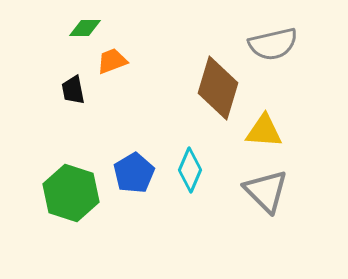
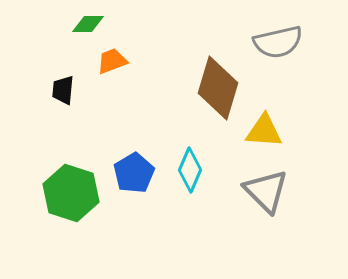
green diamond: moved 3 px right, 4 px up
gray semicircle: moved 5 px right, 2 px up
black trapezoid: moved 10 px left; rotated 16 degrees clockwise
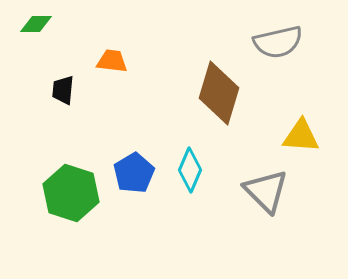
green diamond: moved 52 px left
orange trapezoid: rotated 28 degrees clockwise
brown diamond: moved 1 px right, 5 px down
yellow triangle: moved 37 px right, 5 px down
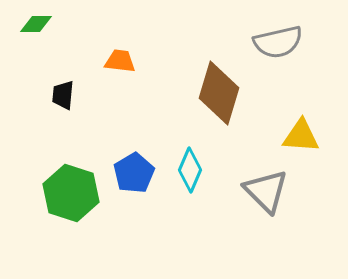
orange trapezoid: moved 8 px right
black trapezoid: moved 5 px down
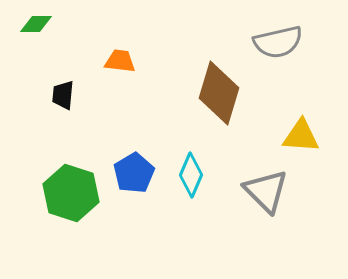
cyan diamond: moved 1 px right, 5 px down
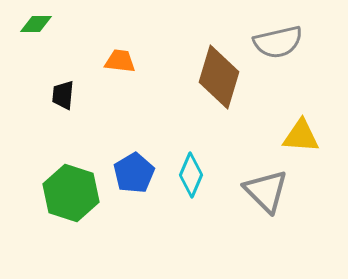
brown diamond: moved 16 px up
